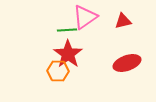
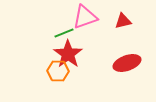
pink triangle: rotated 16 degrees clockwise
green line: moved 3 px left, 3 px down; rotated 18 degrees counterclockwise
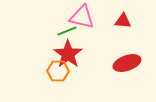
pink triangle: moved 3 px left; rotated 32 degrees clockwise
red triangle: rotated 18 degrees clockwise
green line: moved 3 px right, 2 px up
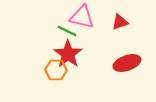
red triangle: moved 3 px left, 1 px down; rotated 24 degrees counterclockwise
green line: rotated 48 degrees clockwise
orange hexagon: moved 2 px left, 1 px up
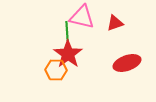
red triangle: moved 5 px left, 1 px down
green line: rotated 60 degrees clockwise
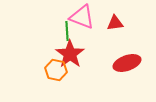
pink triangle: rotated 8 degrees clockwise
red triangle: rotated 12 degrees clockwise
red star: moved 2 px right
orange hexagon: rotated 10 degrees clockwise
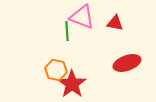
red triangle: rotated 18 degrees clockwise
red star: moved 2 px right, 30 px down
